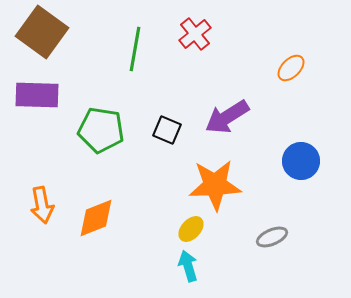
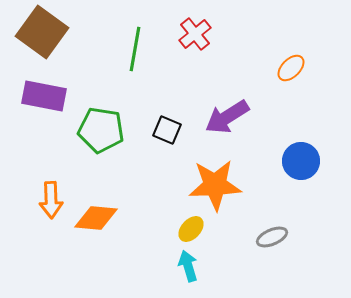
purple rectangle: moved 7 px right, 1 px down; rotated 9 degrees clockwise
orange arrow: moved 9 px right, 5 px up; rotated 9 degrees clockwise
orange diamond: rotated 27 degrees clockwise
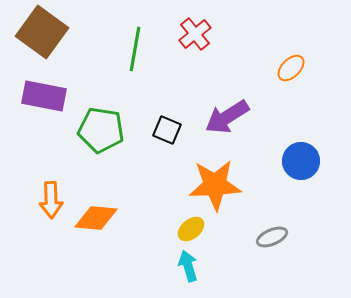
yellow ellipse: rotated 8 degrees clockwise
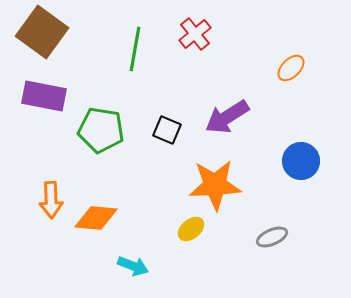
cyan arrow: moved 55 px left; rotated 128 degrees clockwise
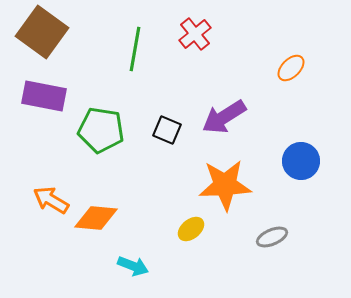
purple arrow: moved 3 px left
orange star: moved 10 px right
orange arrow: rotated 123 degrees clockwise
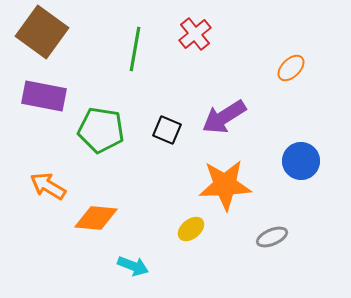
orange arrow: moved 3 px left, 14 px up
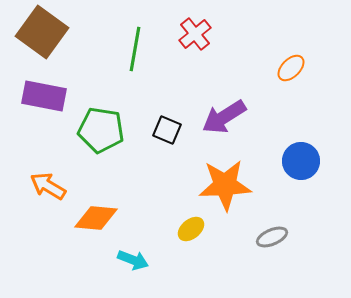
cyan arrow: moved 6 px up
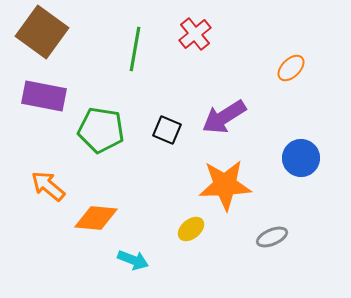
blue circle: moved 3 px up
orange arrow: rotated 9 degrees clockwise
